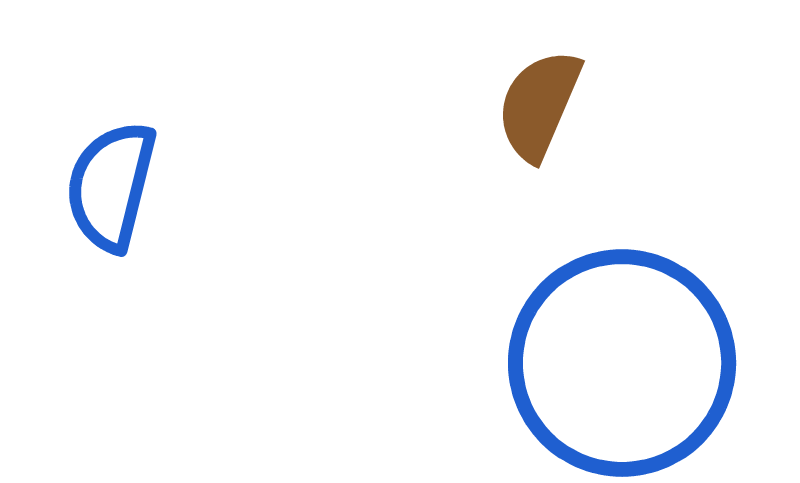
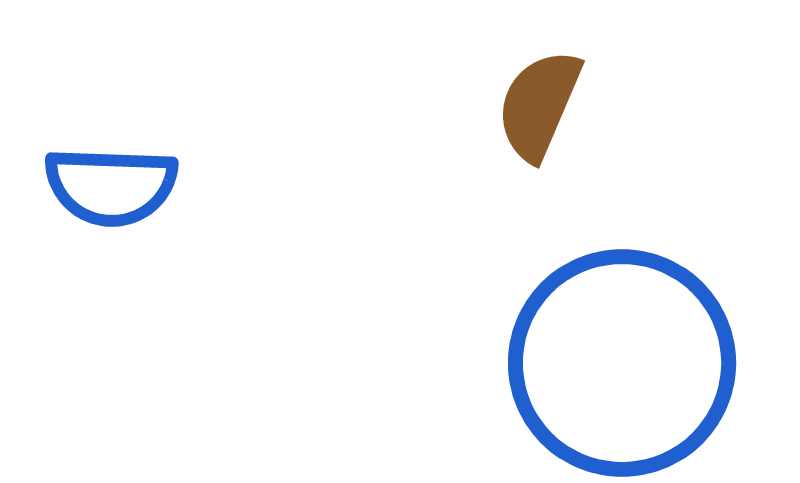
blue semicircle: rotated 102 degrees counterclockwise
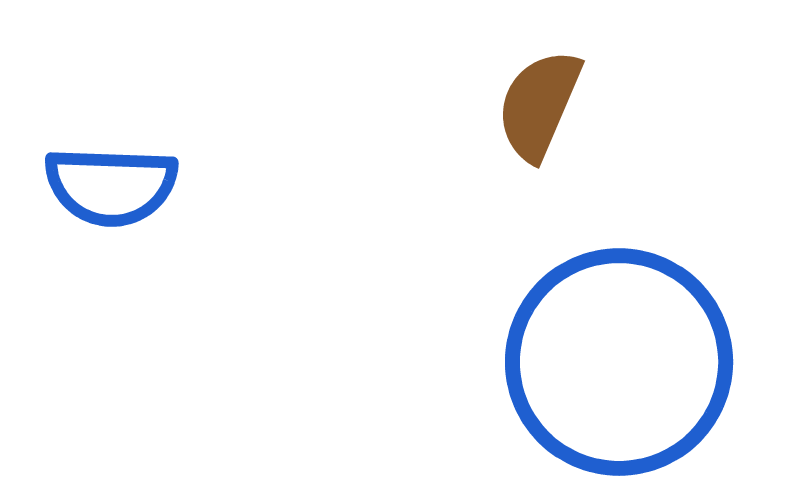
blue circle: moved 3 px left, 1 px up
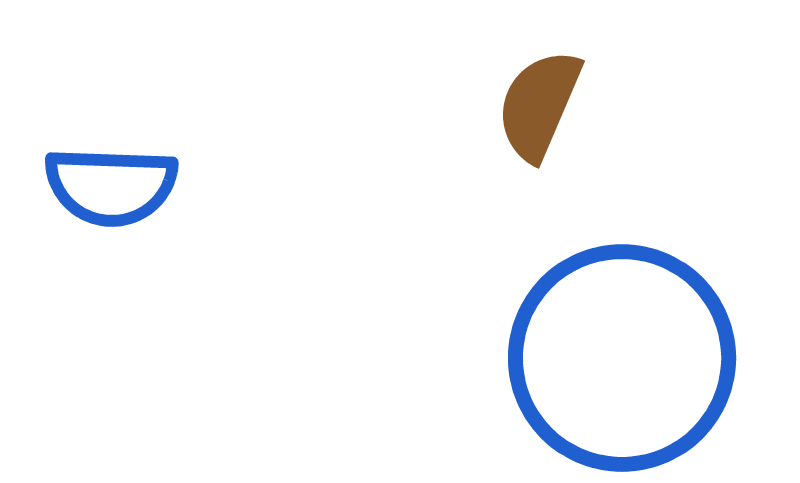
blue circle: moved 3 px right, 4 px up
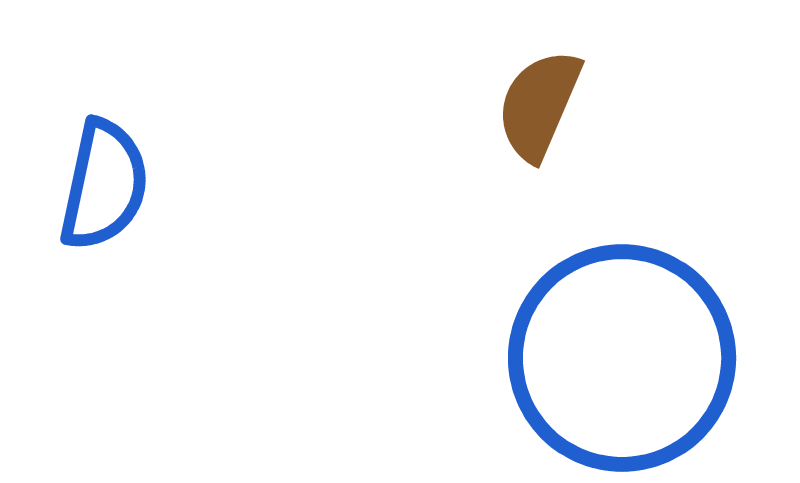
blue semicircle: moved 7 px left, 1 px up; rotated 80 degrees counterclockwise
